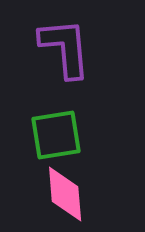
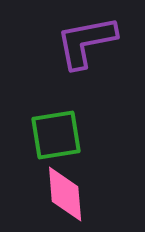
purple L-shape: moved 21 px right, 6 px up; rotated 96 degrees counterclockwise
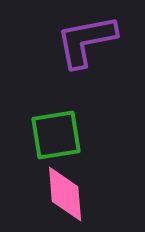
purple L-shape: moved 1 px up
